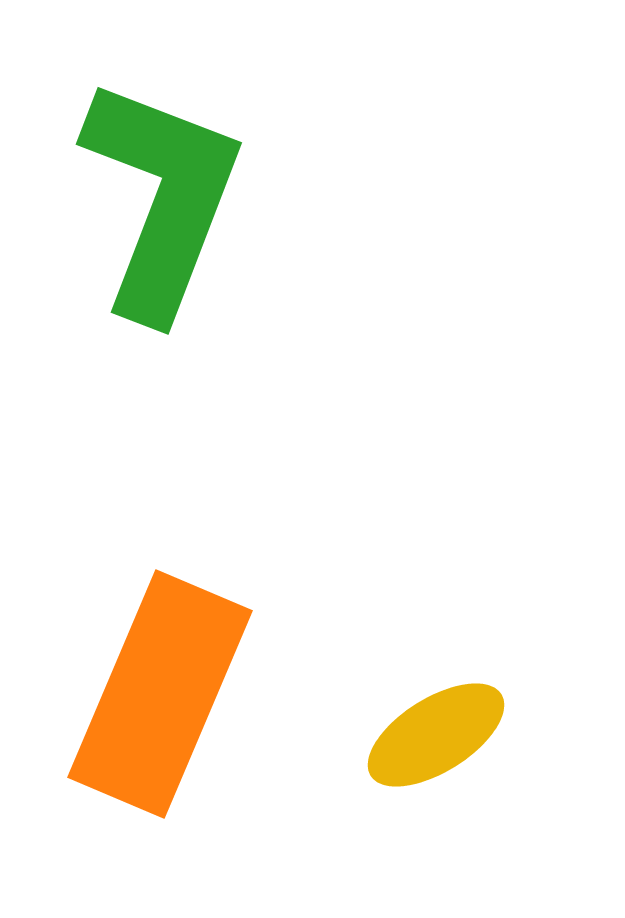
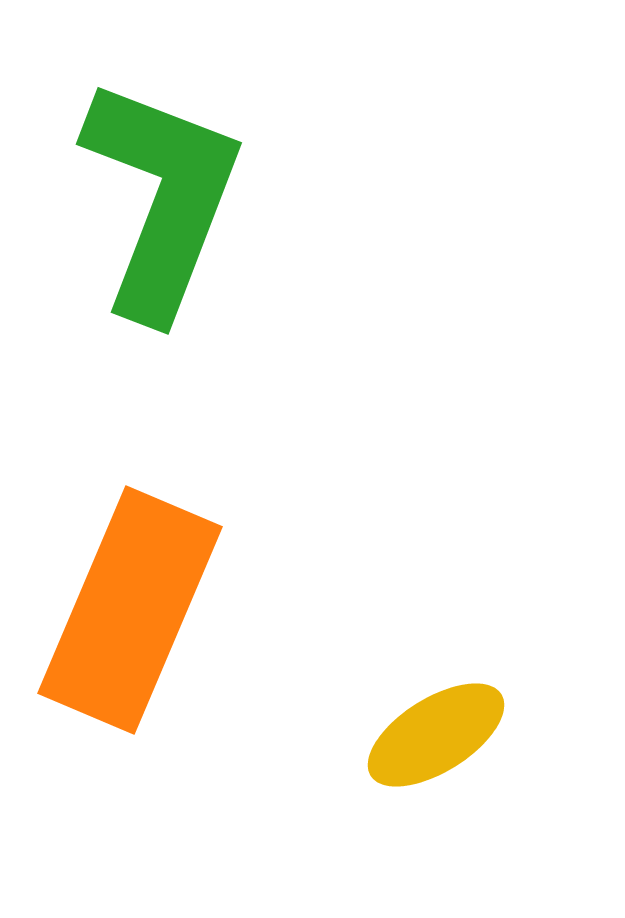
orange rectangle: moved 30 px left, 84 px up
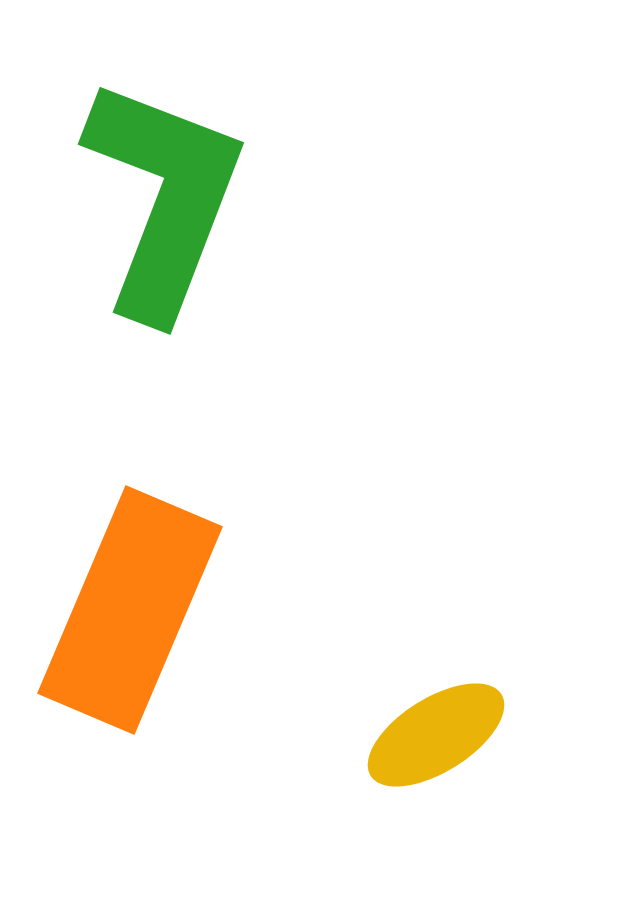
green L-shape: moved 2 px right
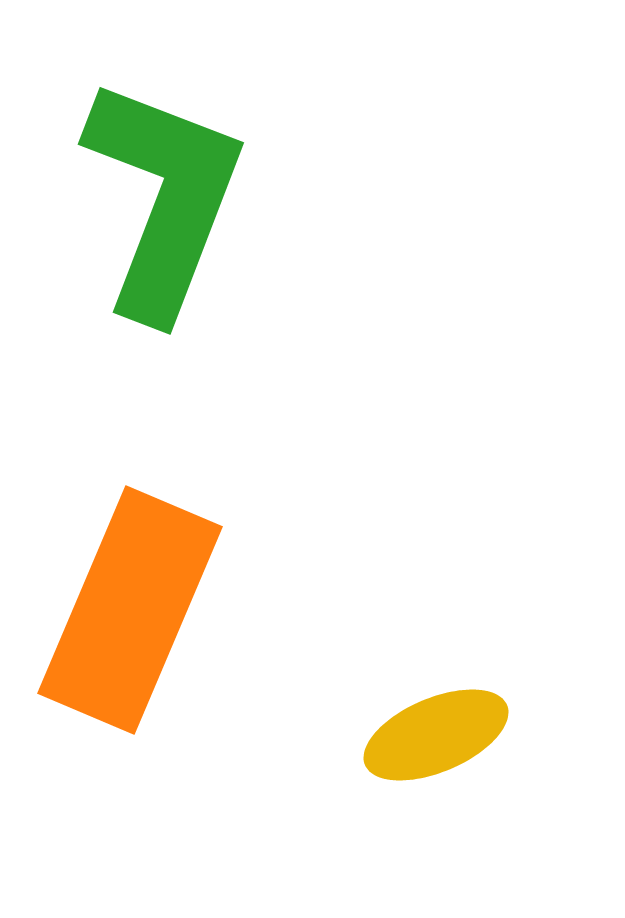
yellow ellipse: rotated 9 degrees clockwise
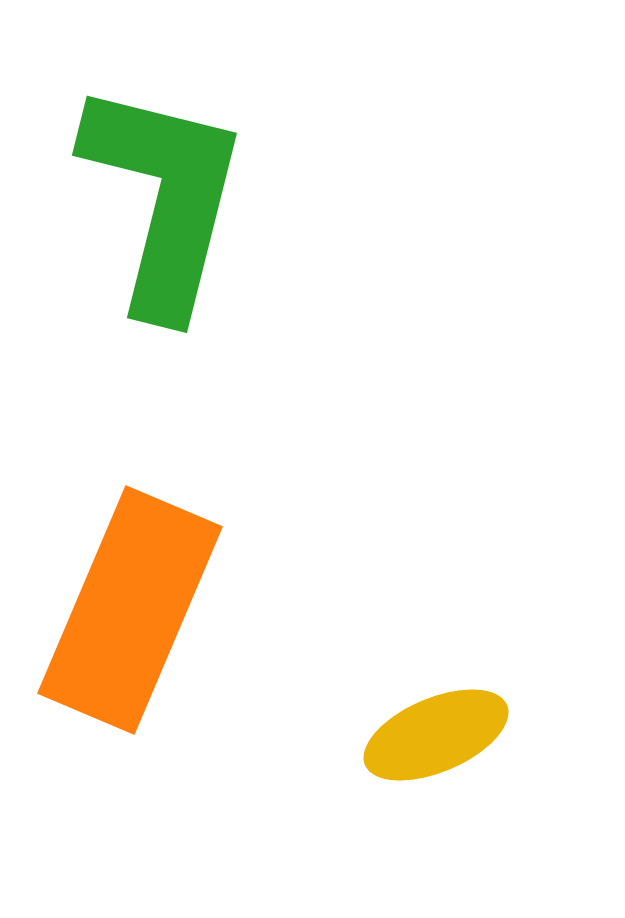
green L-shape: rotated 7 degrees counterclockwise
